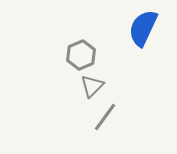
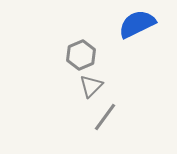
blue semicircle: moved 6 px left, 4 px up; rotated 39 degrees clockwise
gray triangle: moved 1 px left
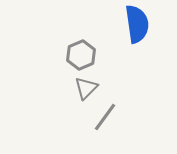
blue semicircle: rotated 108 degrees clockwise
gray triangle: moved 5 px left, 2 px down
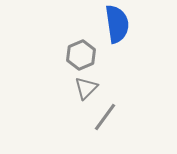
blue semicircle: moved 20 px left
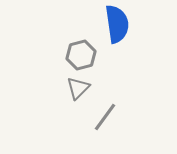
gray hexagon: rotated 8 degrees clockwise
gray triangle: moved 8 px left
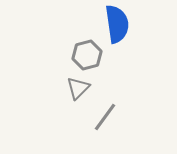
gray hexagon: moved 6 px right
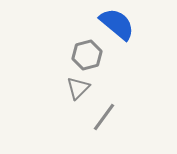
blue semicircle: rotated 42 degrees counterclockwise
gray line: moved 1 px left
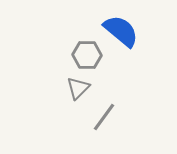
blue semicircle: moved 4 px right, 7 px down
gray hexagon: rotated 16 degrees clockwise
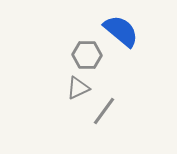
gray triangle: rotated 20 degrees clockwise
gray line: moved 6 px up
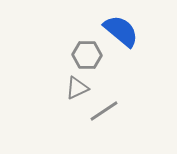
gray triangle: moved 1 px left
gray line: rotated 20 degrees clockwise
